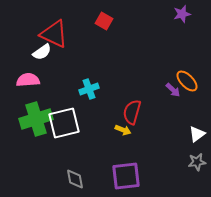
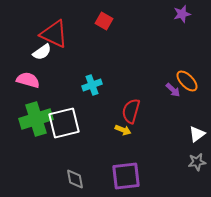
pink semicircle: rotated 20 degrees clockwise
cyan cross: moved 3 px right, 4 px up
red semicircle: moved 1 px left, 1 px up
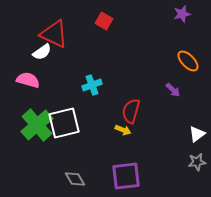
orange ellipse: moved 1 px right, 20 px up
green cross: moved 1 px right, 6 px down; rotated 24 degrees counterclockwise
gray diamond: rotated 20 degrees counterclockwise
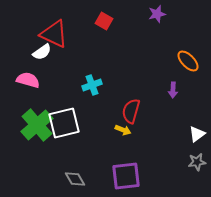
purple star: moved 25 px left
purple arrow: rotated 49 degrees clockwise
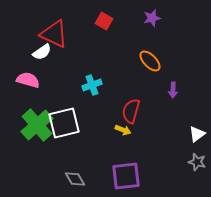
purple star: moved 5 px left, 4 px down
orange ellipse: moved 38 px left
gray star: rotated 24 degrees clockwise
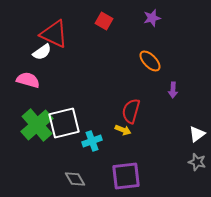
cyan cross: moved 56 px down
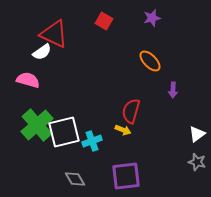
white square: moved 9 px down
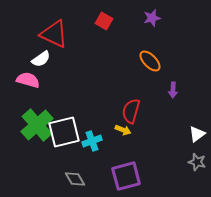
white semicircle: moved 1 px left, 7 px down
purple square: rotated 8 degrees counterclockwise
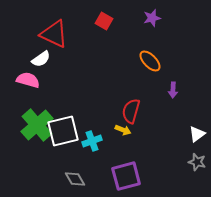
white square: moved 1 px left, 1 px up
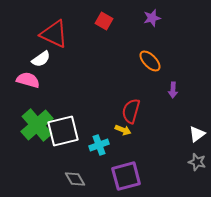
cyan cross: moved 7 px right, 4 px down
